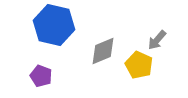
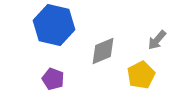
yellow pentagon: moved 2 px right, 10 px down; rotated 20 degrees clockwise
purple pentagon: moved 12 px right, 3 px down
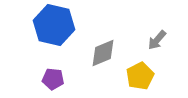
gray diamond: moved 2 px down
yellow pentagon: moved 1 px left, 1 px down
purple pentagon: rotated 15 degrees counterclockwise
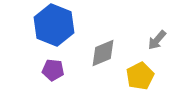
blue hexagon: rotated 9 degrees clockwise
purple pentagon: moved 9 px up
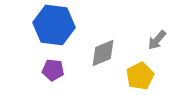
blue hexagon: rotated 15 degrees counterclockwise
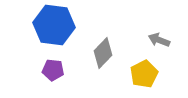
gray arrow: moved 2 px right; rotated 70 degrees clockwise
gray diamond: rotated 24 degrees counterclockwise
yellow pentagon: moved 4 px right, 2 px up
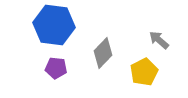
gray arrow: rotated 20 degrees clockwise
purple pentagon: moved 3 px right, 2 px up
yellow pentagon: moved 2 px up
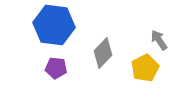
gray arrow: rotated 15 degrees clockwise
yellow pentagon: moved 1 px right, 4 px up
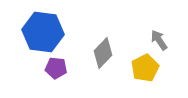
blue hexagon: moved 11 px left, 7 px down
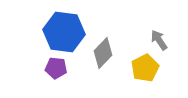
blue hexagon: moved 21 px right
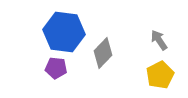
yellow pentagon: moved 15 px right, 7 px down
